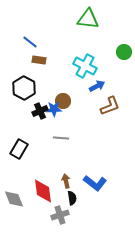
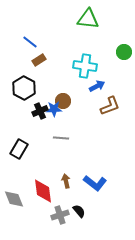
brown rectangle: rotated 40 degrees counterclockwise
cyan cross: rotated 20 degrees counterclockwise
black semicircle: moved 7 px right, 13 px down; rotated 32 degrees counterclockwise
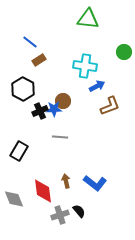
black hexagon: moved 1 px left, 1 px down
gray line: moved 1 px left, 1 px up
black rectangle: moved 2 px down
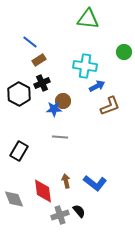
black hexagon: moved 4 px left, 5 px down
black cross: moved 2 px right, 28 px up
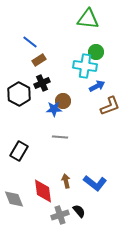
green circle: moved 28 px left
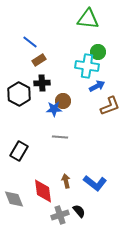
green circle: moved 2 px right
cyan cross: moved 2 px right
black cross: rotated 21 degrees clockwise
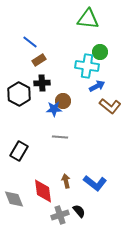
green circle: moved 2 px right
brown L-shape: rotated 60 degrees clockwise
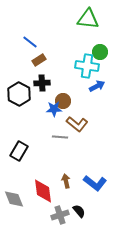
brown L-shape: moved 33 px left, 18 px down
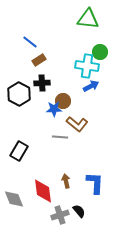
blue arrow: moved 6 px left
blue L-shape: rotated 125 degrees counterclockwise
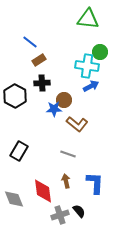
black hexagon: moved 4 px left, 2 px down
brown circle: moved 1 px right, 1 px up
gray line: moved 8 px right, 17 px down; rotated 14 degrees clockwise
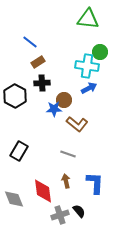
brown rectangle: moved 1 px left, 2 px down
blue arrow: moved 2 px left, 2 px down
